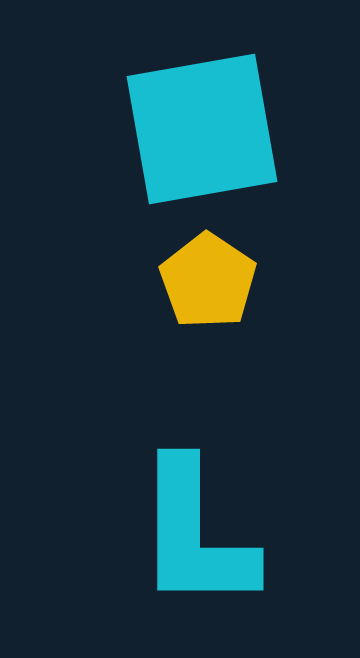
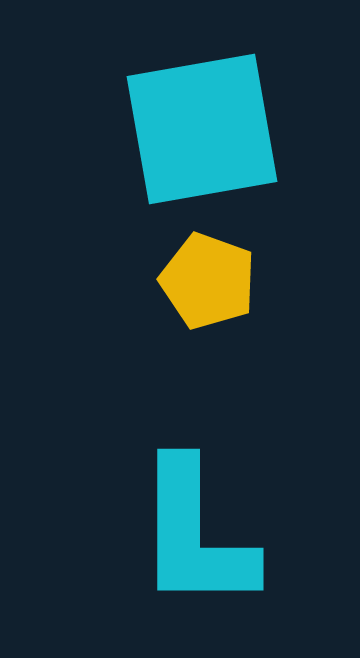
yellow pentagon: rotated 14 degrees counterclockwise
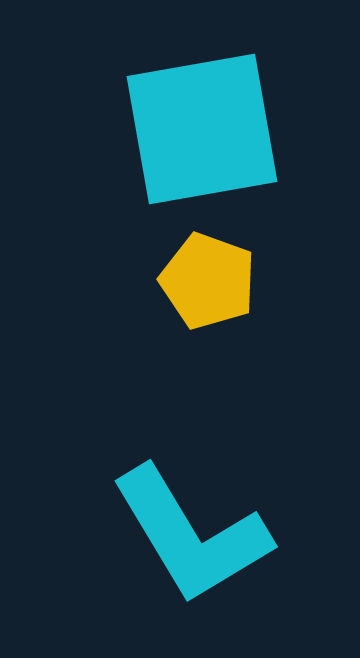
cyan L-shape: moved 4 px left; rotated 31 degrees counterclockwise
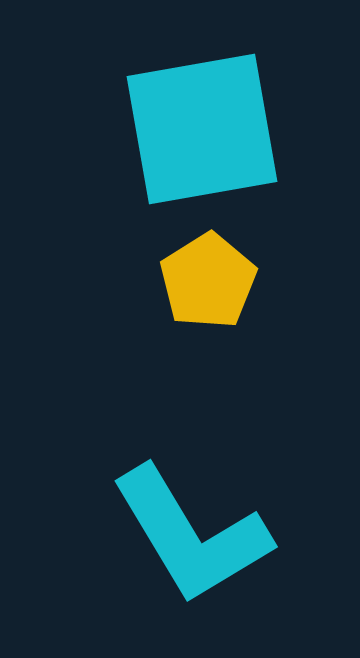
yellow pentagon: rotated 20 degrees clockwise
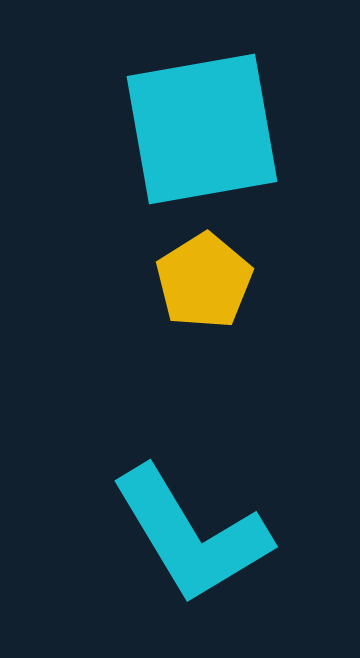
yellow pentagon: moved 4 px left
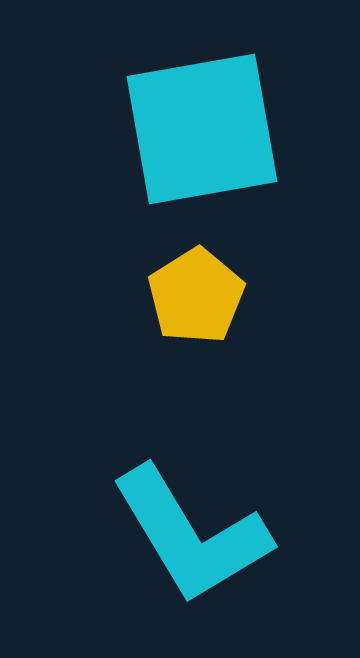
yellow pentagon: moved 8 px left, 15 px down
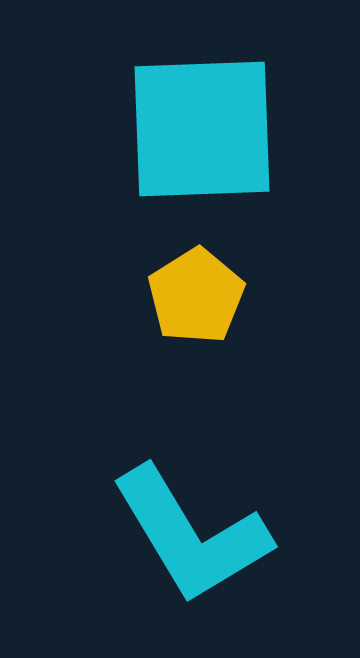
cyan square: rotated 8 degrees clockwise
